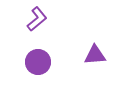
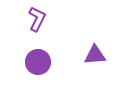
purple L-shape: rotated 25 degrees counterclockwise
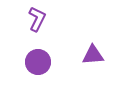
purple triangle: moved 2 px left
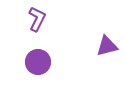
purple triangle: moved 14 px right, 9 px up; rotated 10 degrees counterclockwise
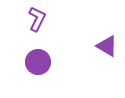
purple triangle: rotated 45 degrees clockwise
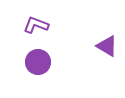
purple L-shape: moved 1 px left, 6 px down; rotated 95 degrees counterclockwise
